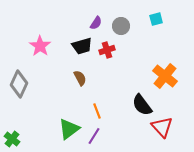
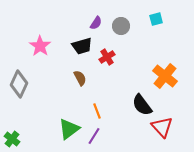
red cross: moved 7 px down; rotated 14 degrees counterclockwise
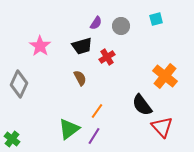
orange line: rotated 56 degrees clockwise
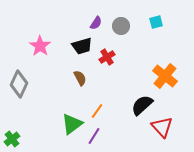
cyan square: moved 3 px down
black semicircle: rotated 85 degrees clockwise
green triangle: moved 3 px right, 5 px up
green cross: rotated 14 degrees clockwise
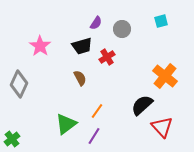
cyan square: moved 5 px right, 1 px up
gray circle: moved 1 px right, 3 px down
green triangle: moved 6 px left
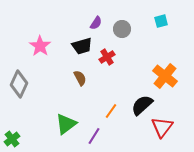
orange line: moved 14 px right
red triangle: rotated 20 degrees clockwise
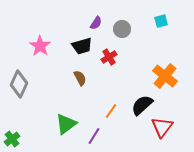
red cross: moved 2 px right
